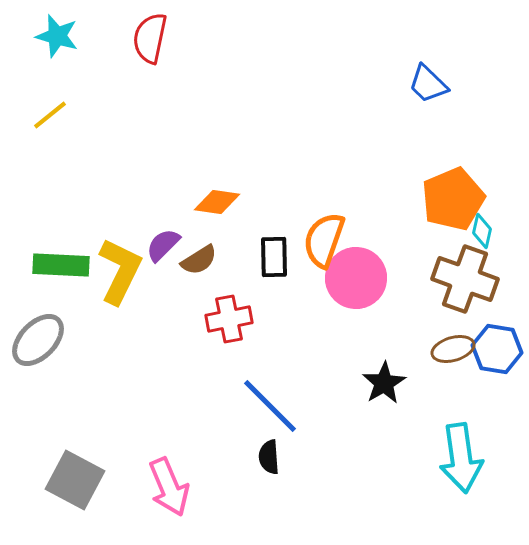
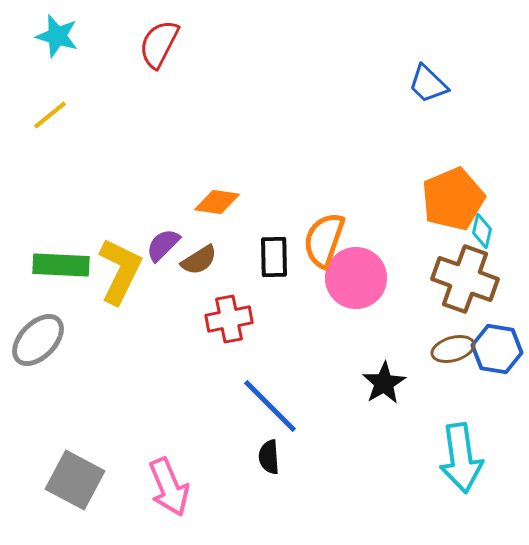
red semicircle: moved 9 px right, 6 px down; rotated 15 degrees clockwise
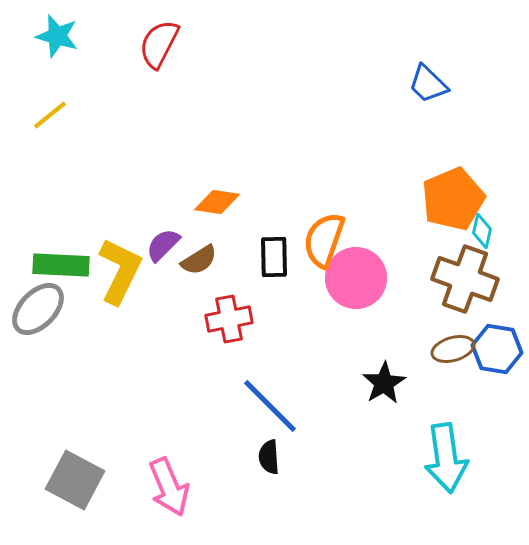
gray ellipse: moved 31 px up
cyan arrow: moved 15 px left
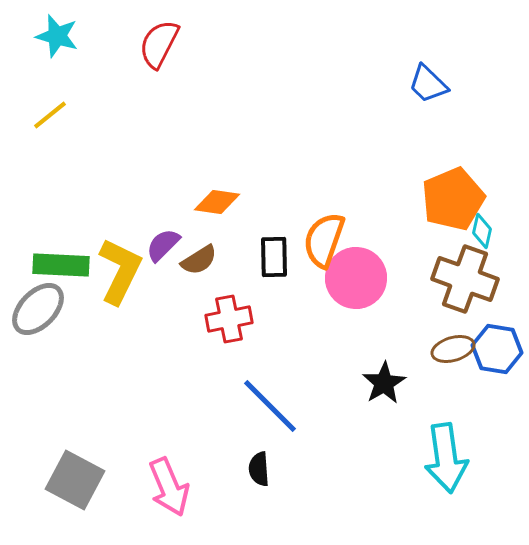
black semicircle: moved 10 px left, 12 px down
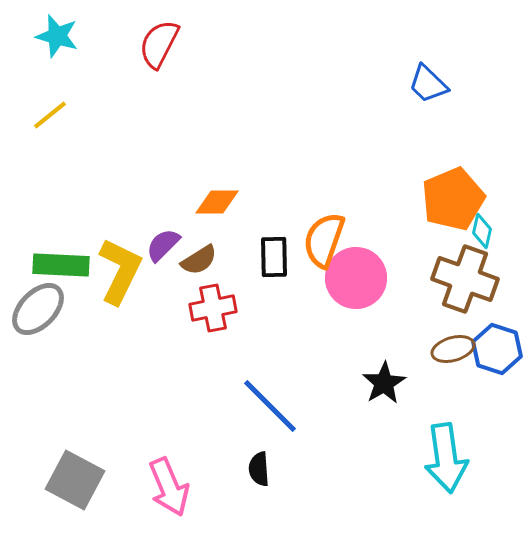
orange diamond: rotated 9 degrees counterclockwise
red cross: moved 16 px left, 11 px up
blue hexagon: rotated 9 degrees clockwise
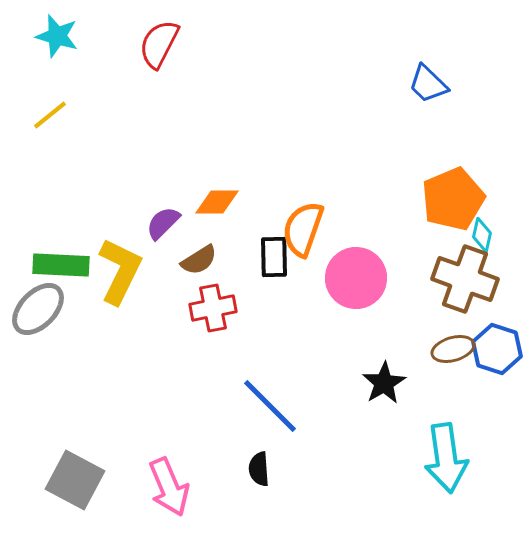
cyan diamond: moved 4 px down
orange semicircle: moved 21 px left, 11 px up
purple semicircle: moved 22 px up
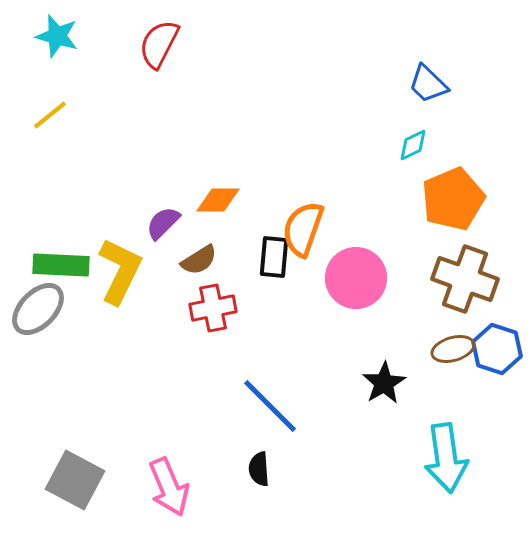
orange diamond: moved 1 px right, 2 px up
cyan diamond: moved 69 px left, 90 px up; rotated 52 degrees clockwise
black rectangle: rotated 6 degrees clockwise
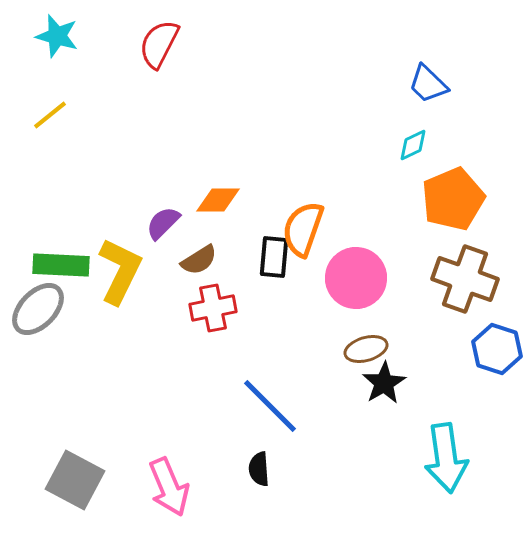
brown ellipse: moved 87 px left
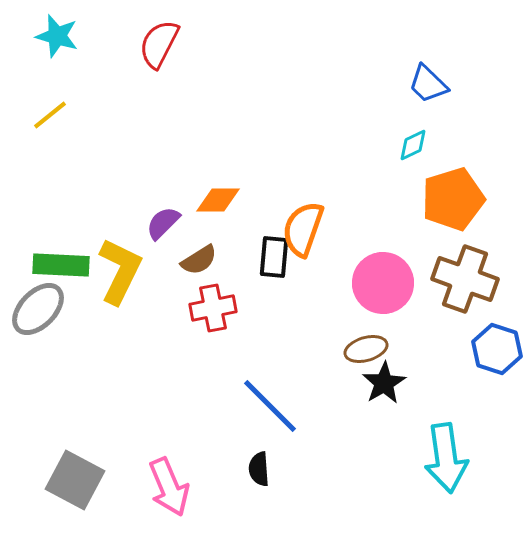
orange pentagon: rotated 6 degrees clockwise
pink circle: moved 27 px right, 5 px down
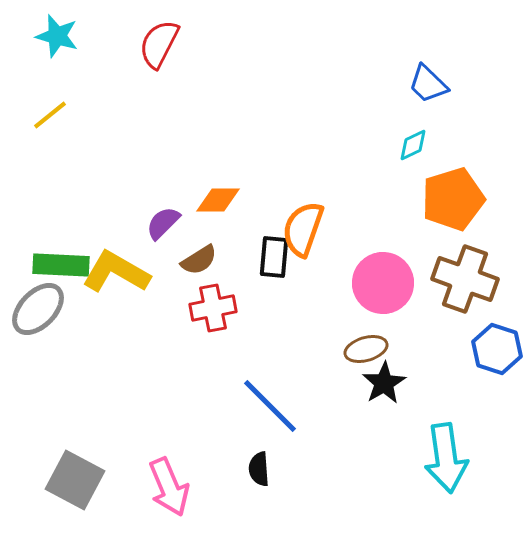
yellow L-shape: moved 4 px left, 1 px down; rotated 86 degrees counterclockwise
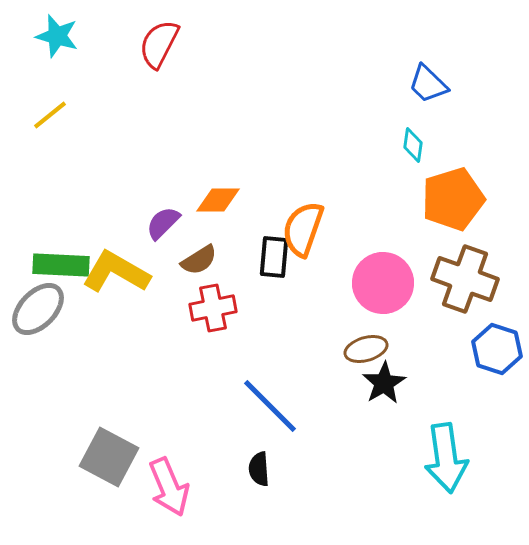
cyan diamond: rotated 56 degrees counterclockwise
gray square: moved 34 px right, 23 px up
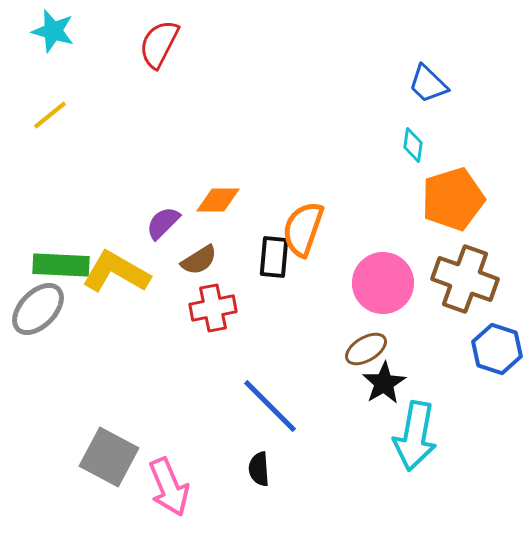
cyan star: moved 4 px left, 5 px up
brown ellipse: rotated 15 degrees counterclockwise
cyan arrow: moved 31 px left, 22 px up; rotated 18 degrees clockwise
